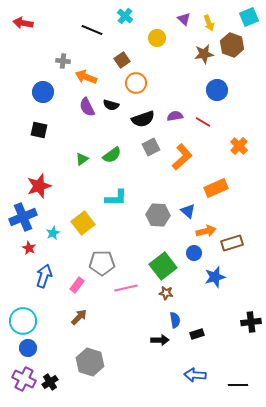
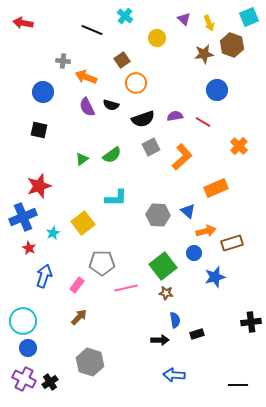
blue arrow at (195, 375): moved 21 px left
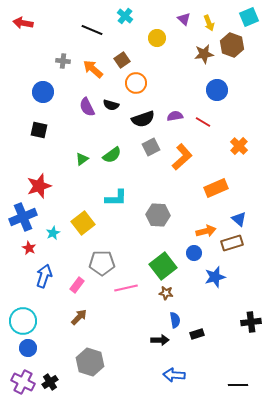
orange arrow at (86, 77): moved 7 px right, 8 px up; rotated 20 degrees clockwise
blue triangle at (188, 211): moved 51 px right, 8 px down
purple cross at (24, 379): moved 1 px left, 3 px down
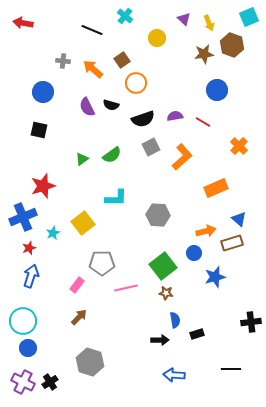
red star at (39, 186): moved 4 px right
red star at (29, 248): rotated 24 degrees clockwise
blue arrow at (44, 276): moved 13 px left
black line at (238, 385): moved 7 px left, 16 px up
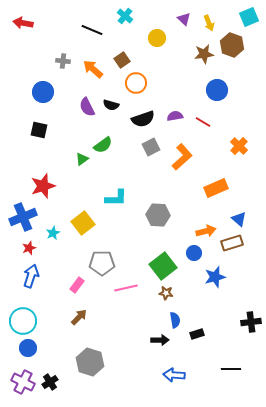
green semicircle at (112, 155): moved 9 px left, 10 px up
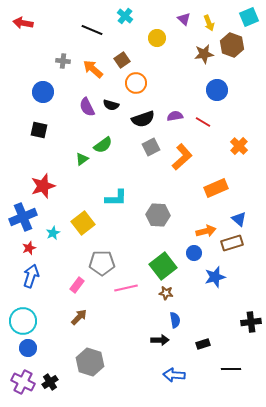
black rectangle at (197, 334): moved 6 px right, 10 px down
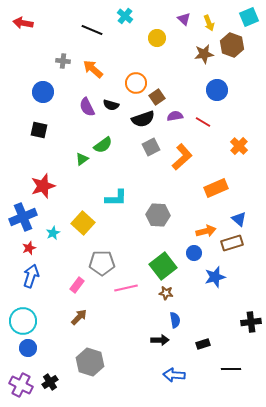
brown square at (122, 60): moved 35 px right, 37 px down
yellow square at (83, 223): rotated 10 degrees counterclockwise
purple cross at (23, 382): moved 2 px left, 3 px down
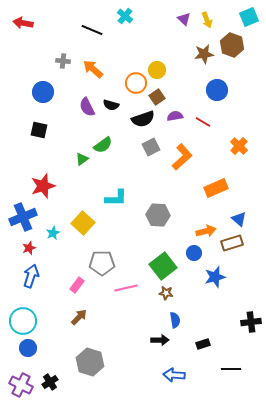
yellow arrow at (209, 23): moved 2 px left, 3 px up
yellow circle at (157, 38): moved 32 px down
